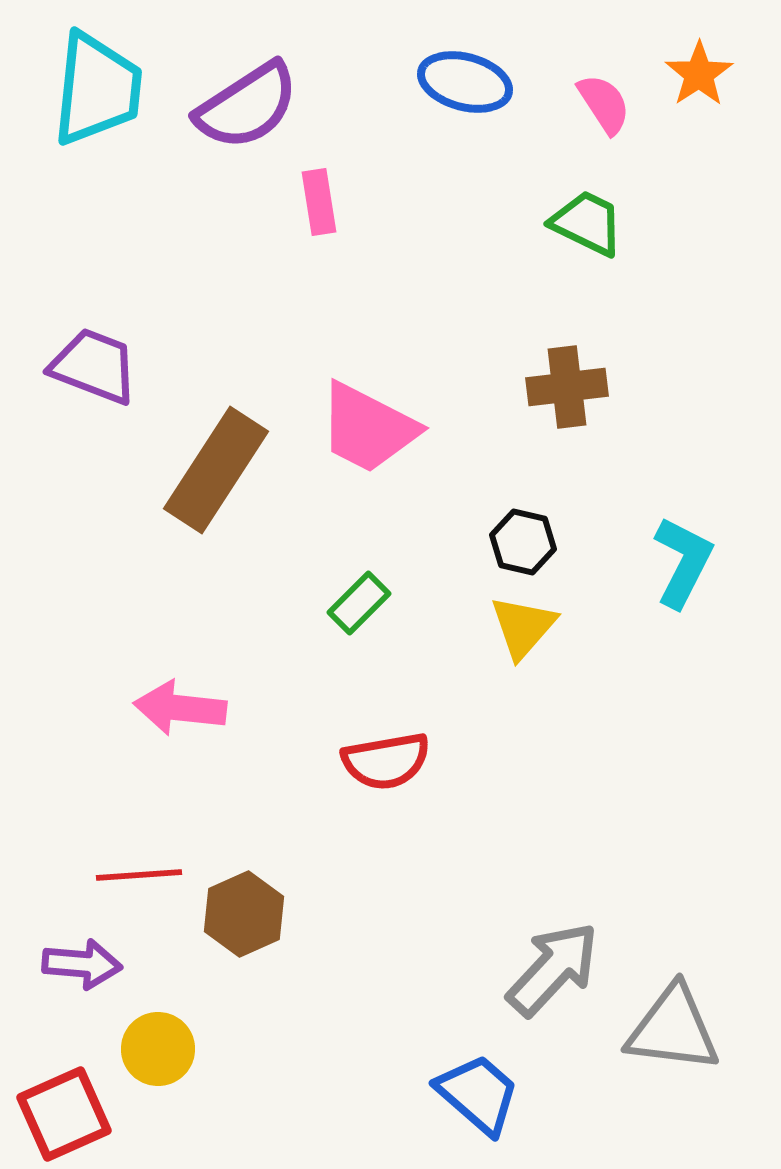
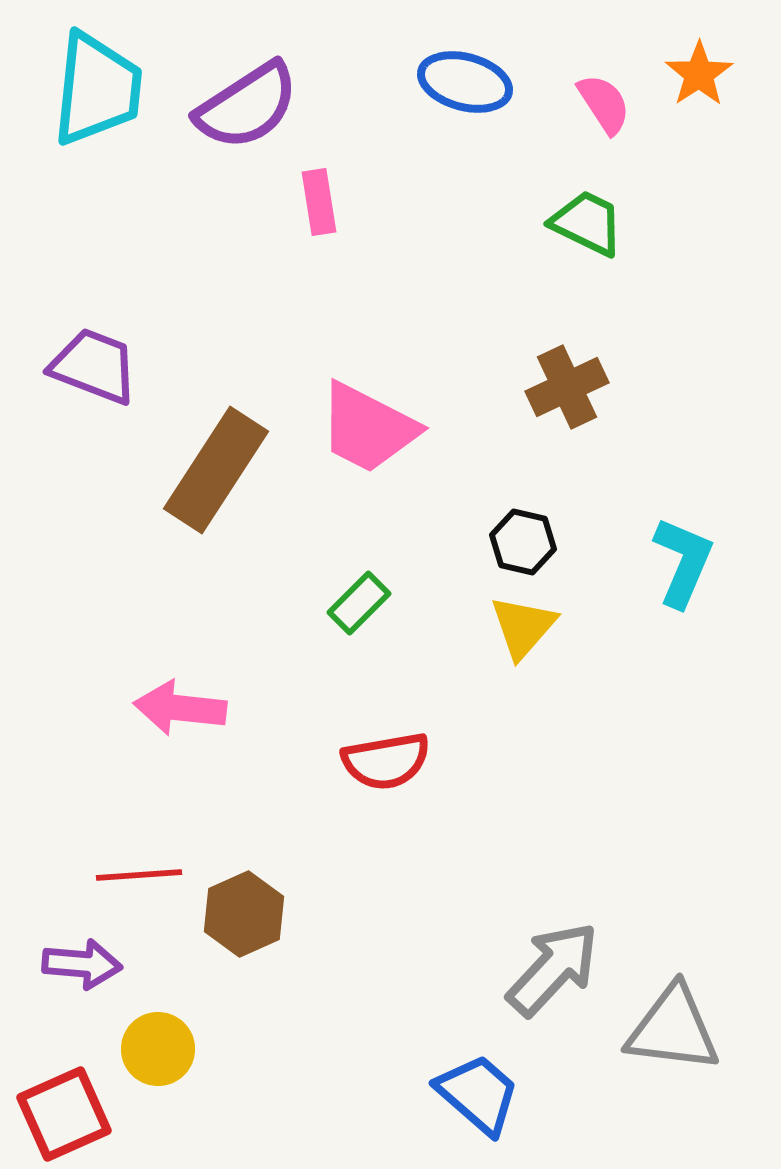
brown cross: rotated 18 degrees counterclockwise
cyan L-shape: rotated 4 degrees counterclockwise
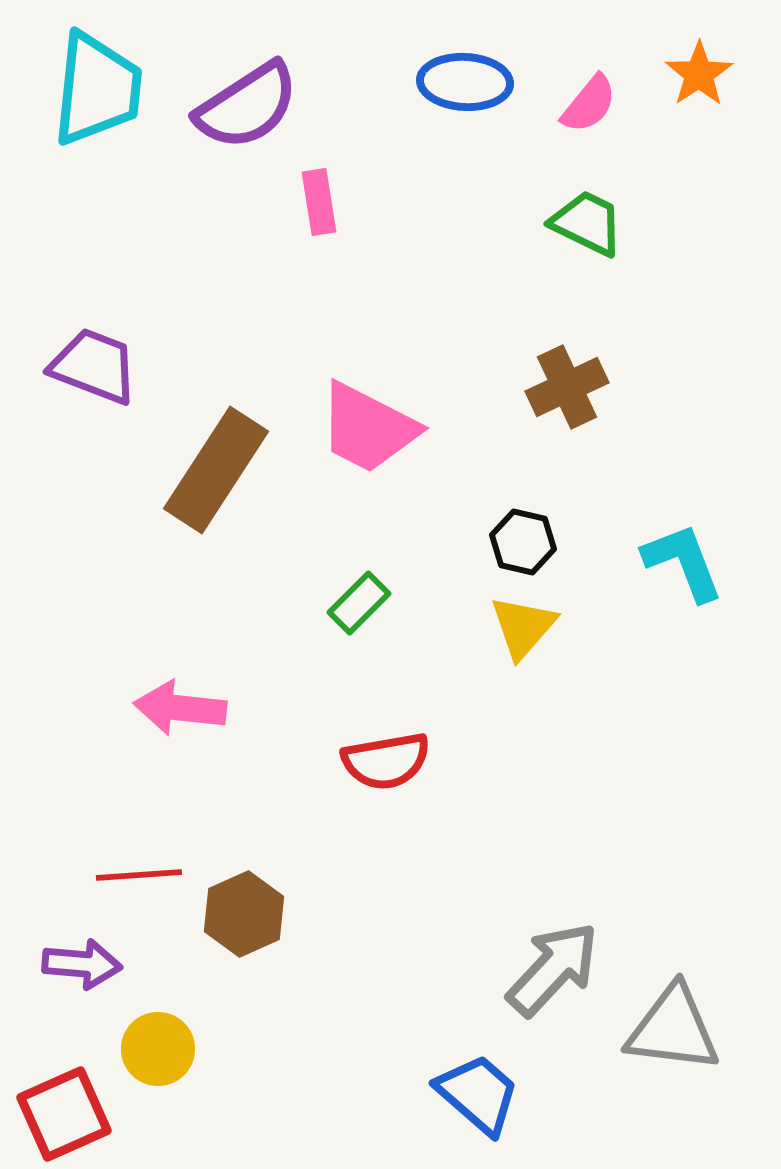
blue ellipse: rotated 12 degrees counterclockwise
pink semicircle: moved 15 px left; rotated 72 degrees clockwise
cyan L-shape: rotated 44 degrees counterclockwise
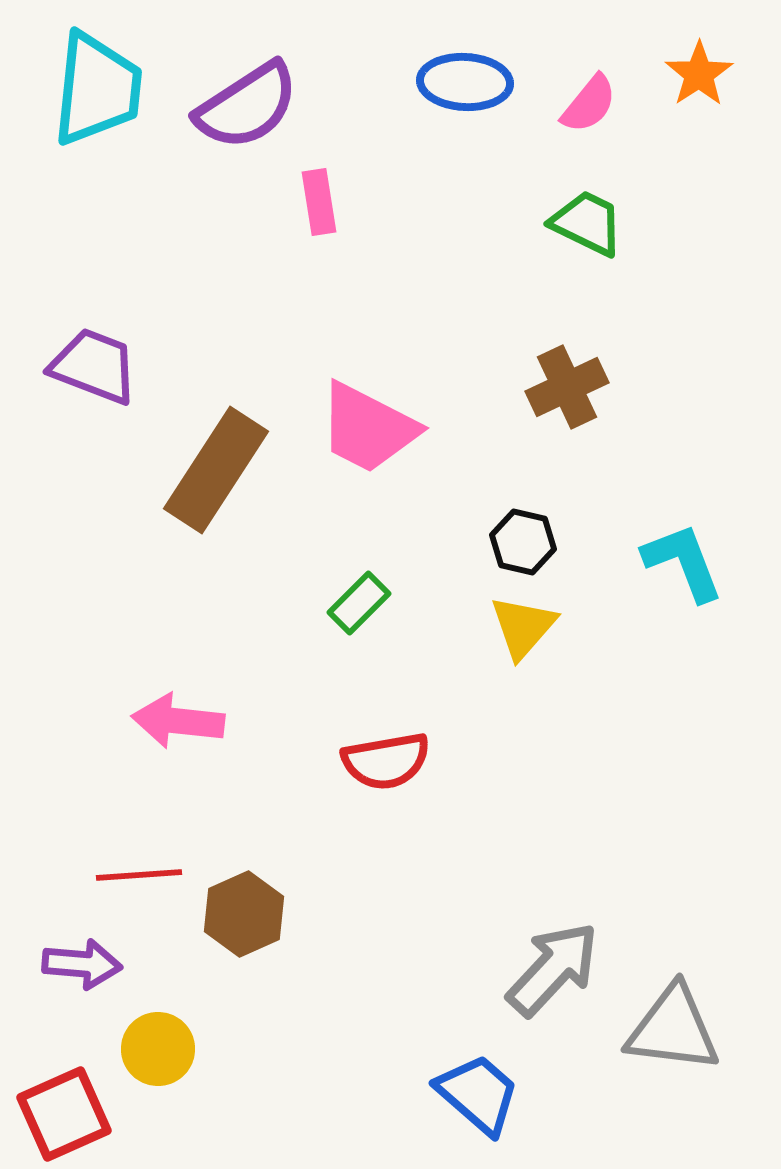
pink arrow: moved 2 px left, 13 px down
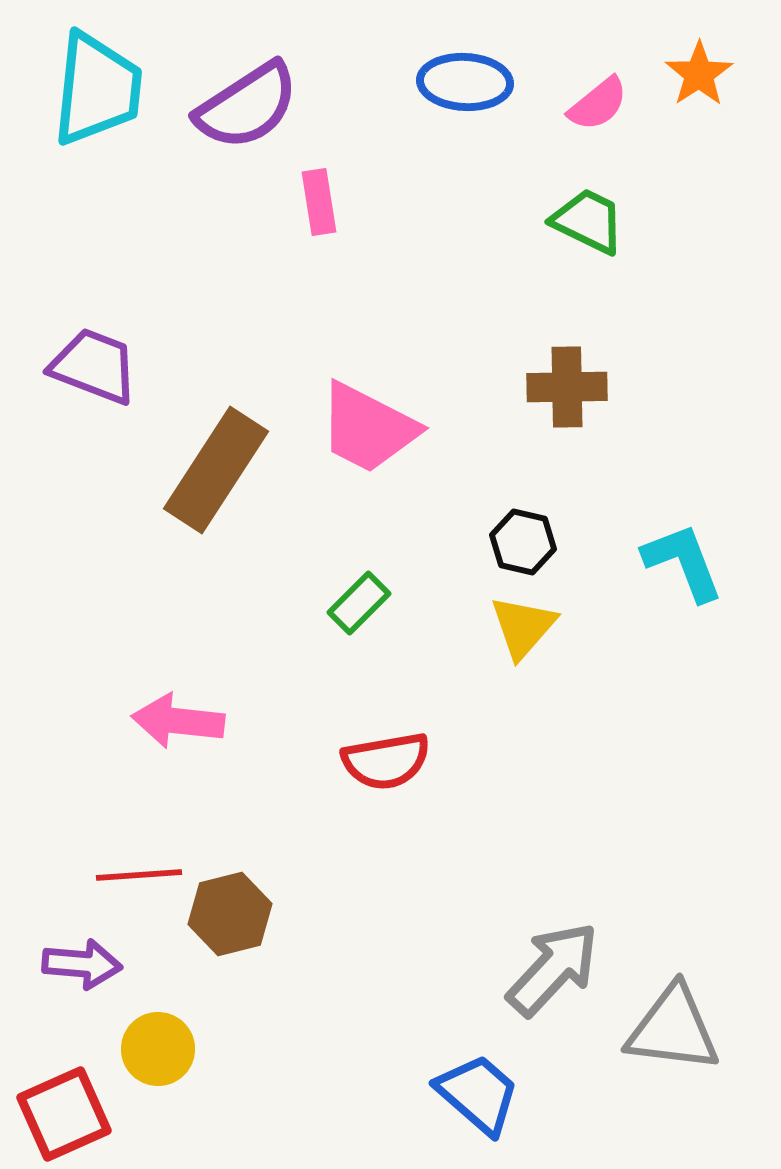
pink semicircle: moved 9 px right; rotated 12 degrees clockwise
green trapezoid: moved 1 px right, 2 px up
brown cross: rotated 24 degrees clockwise
brown hexagon: moved 14 px left; rotated 10 degrees clockwise
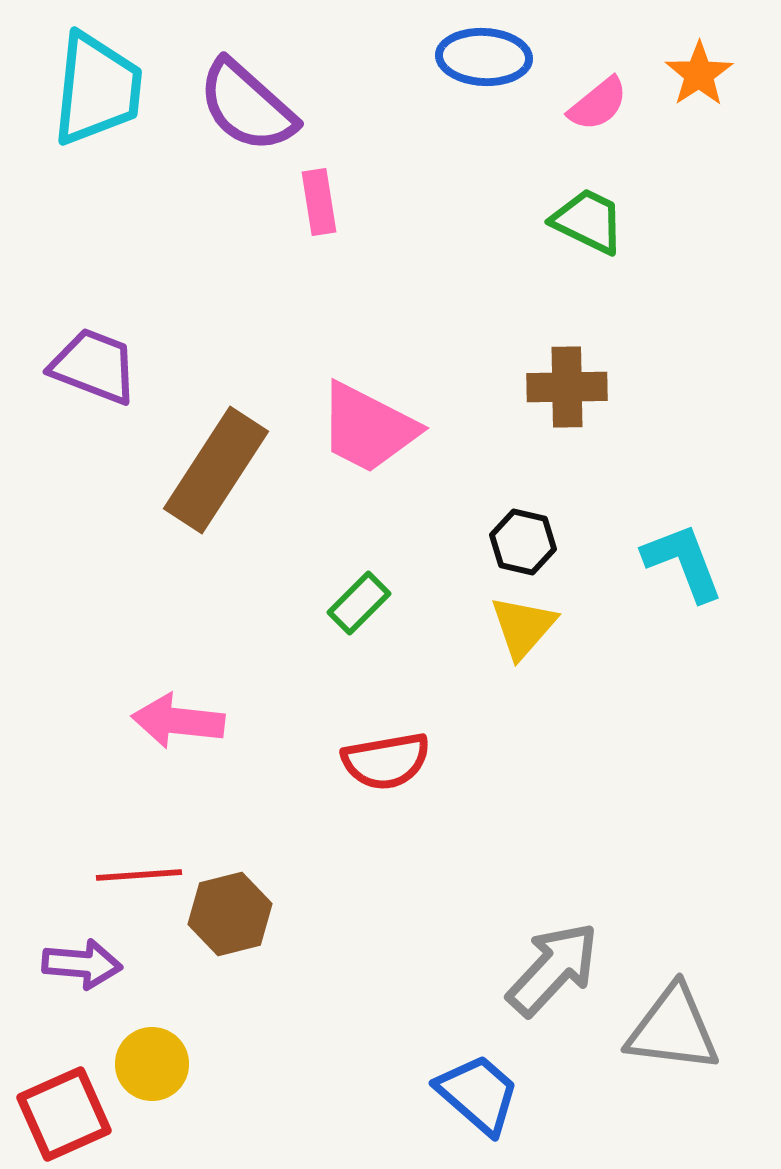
blue ellipse: moved 19 px right, 25 px up
purple semicircle: rotated 75 degrees clockwise
yellow circle: moved 6 px left, 15 px down
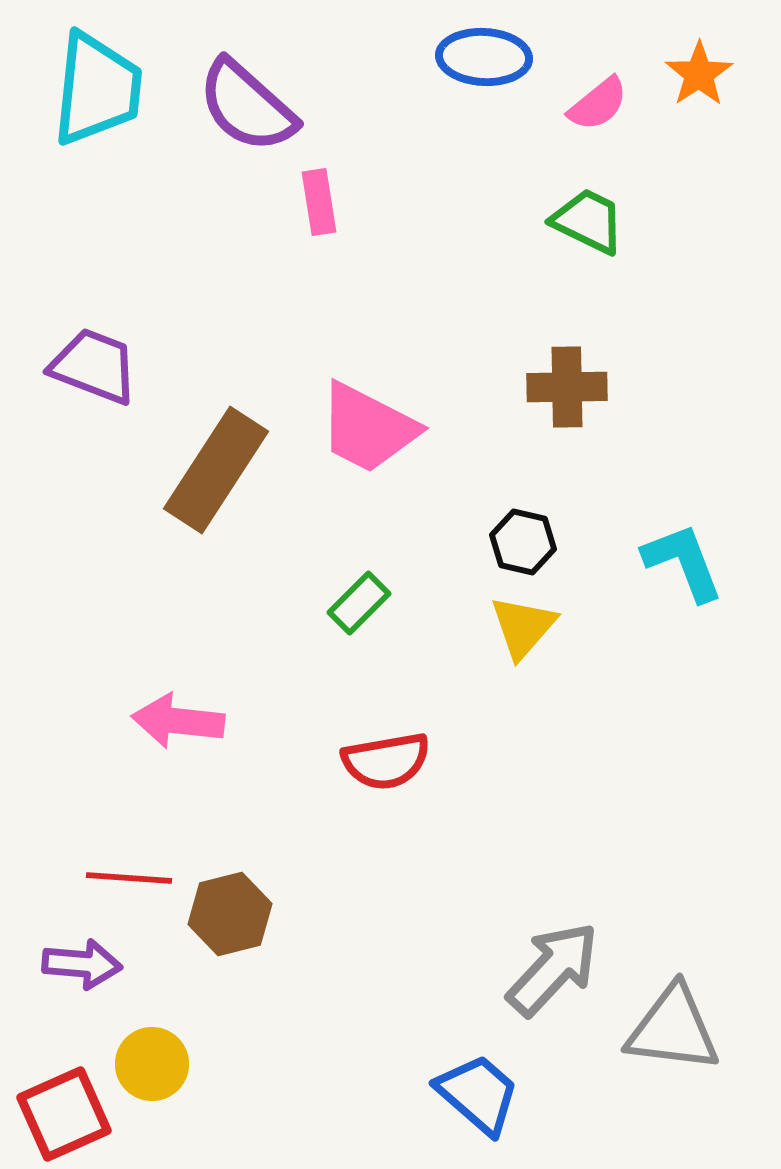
red line: moved 10 px left, 3 px down; rotated 8 degrees clockwise
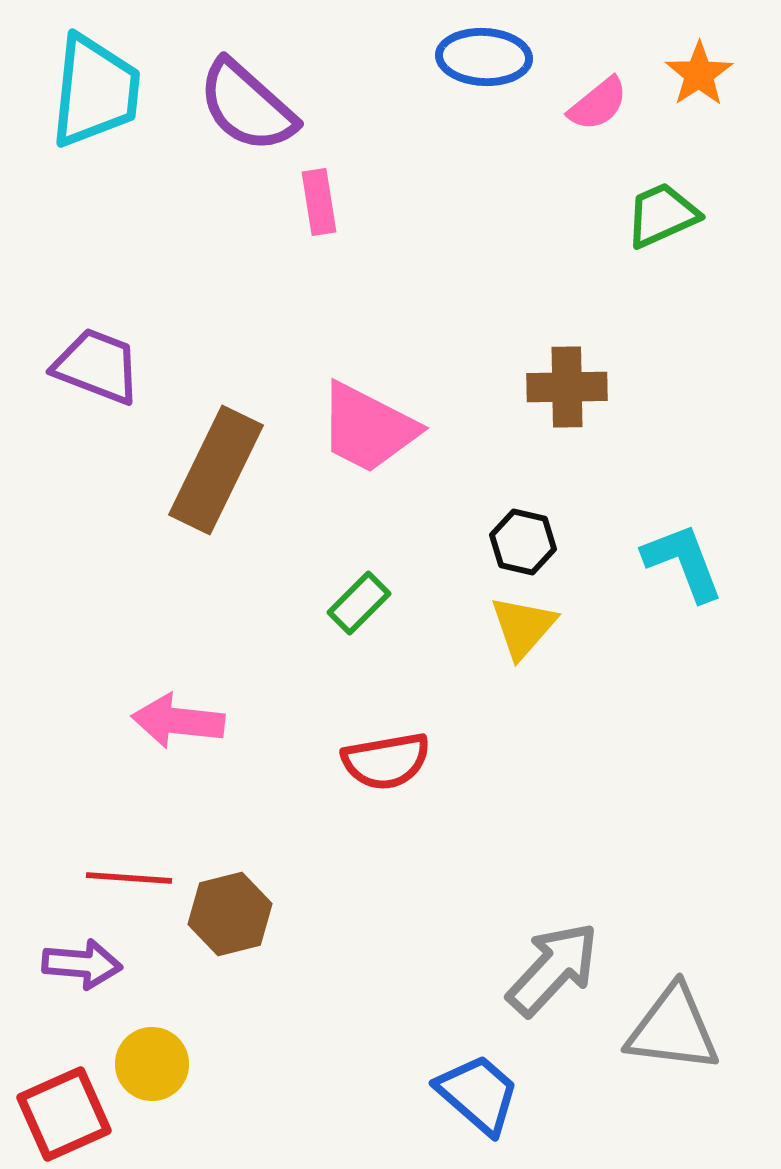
cyan trapezoid: moved 2 px left, 2 px down
green trapezoid: moved 74 px right, 6 px up; rotated 50 degrees counterclockwise
purple trapezoid: moved 3 px right
brown rectangle: rotated 7 degrees counterclockwise
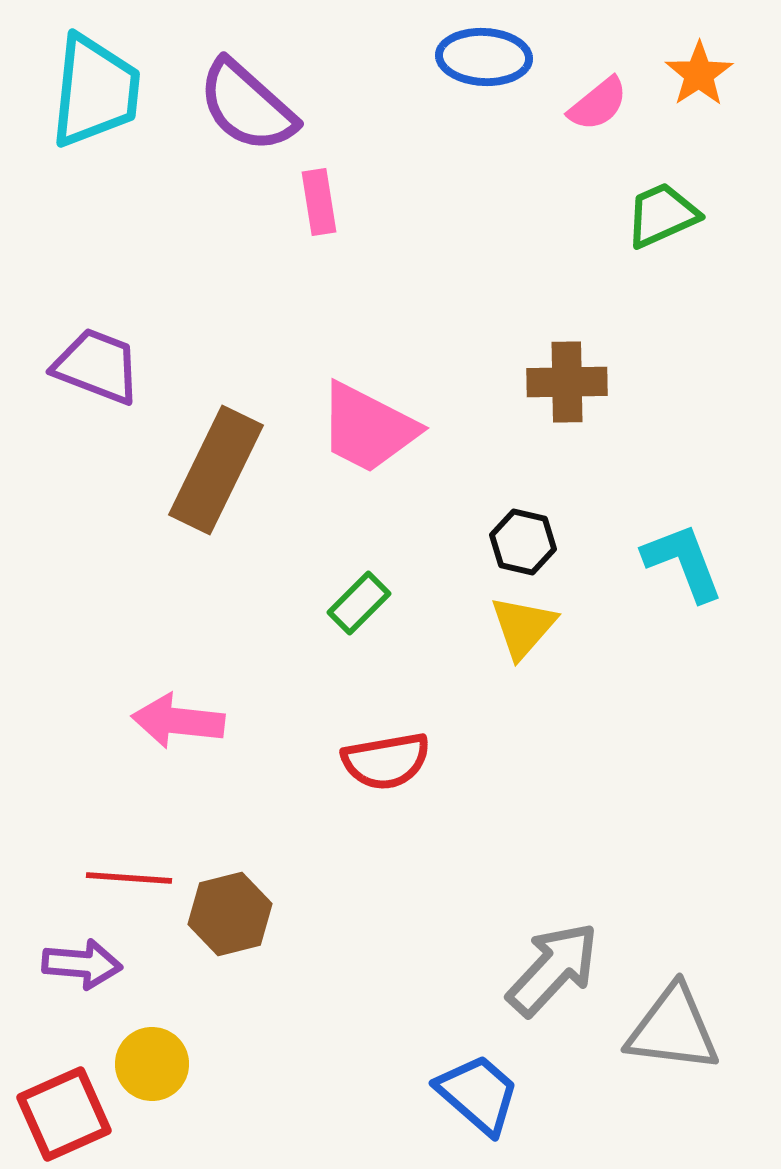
brown cross: moved 5 px up
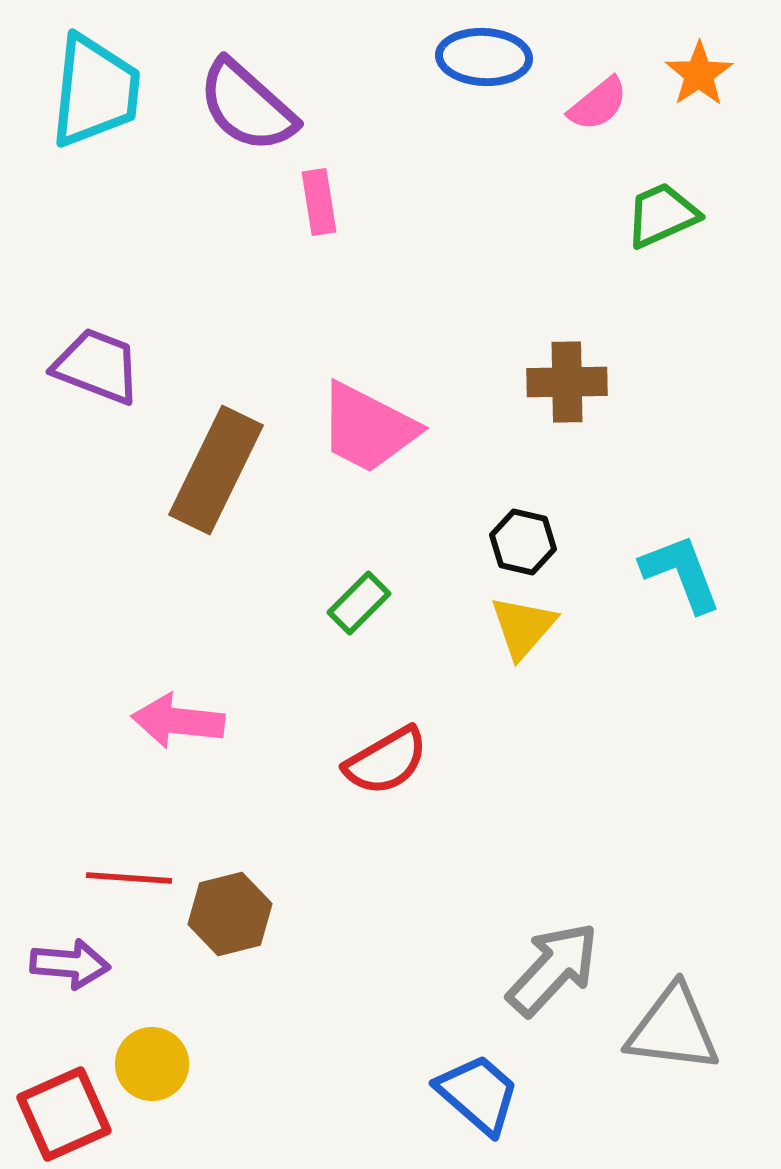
cyan L-shape: moved 2 px left, 11 px down
red semicircle: rotated 20 degrees counterclockwise
purple arrow: moved 12 px left
